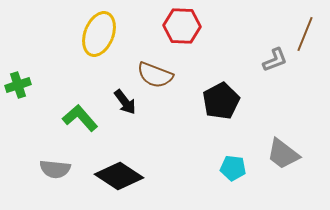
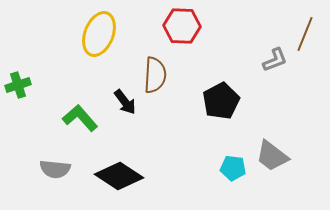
brown semicircle: rotated 108 degrees counterclockwise
gray trapezoid: moved 11 px left, 2 px down
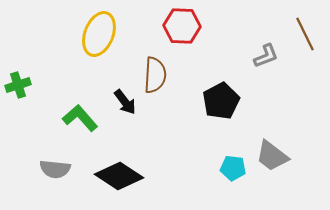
brown line: rotated 48 degrees counterclockwise
gray L-shape: moved 9 px left, 4 px up
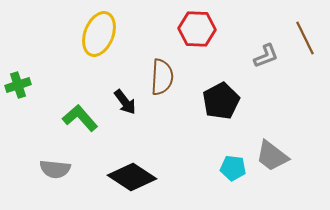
red hexagon: moved 15 px right, 3 px down
brown line: moved 4 px down
brown semicircle: moved 7 px right, 2 px down
black diamond: moved 13 px right, 1 px down
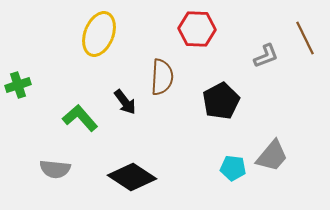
gray trapezoid: rotated 87 degrees counterclockwise
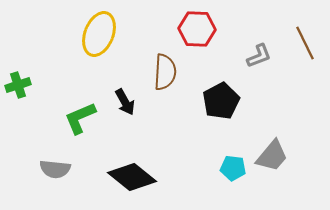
brown line: moved 5 px down
gray L-shape: moved 7 px left
brown semicircle: moved 3 px right, 5 px up
black arrow: rotated 8 degrees clockwise
green L-shape: rotated 72 degrees counterclockwise
black diamond: rotated 6 degrees clockwise
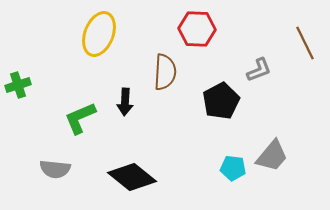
gray L-shape: moved 14 px down
black arrow: rotated 32 degrees clockwise
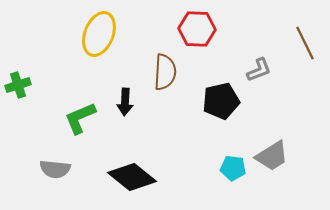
black pentagon: rotated 15 degrees clockwise
gray trapezoid: rotated 18 degrees clockwise
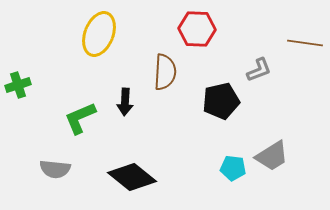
brown line: rotated 56 degrees counterclockwise
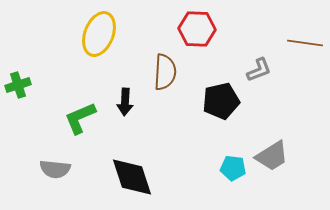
black diamond: rotated 33 degrees clockwise
